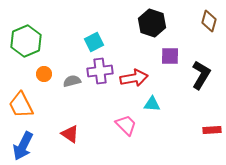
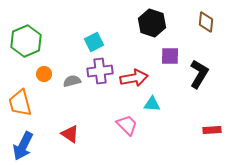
brown diamond: moved 3 px left, 1 px down; rotated 10 degrees counterclockwise
black L-shape: moved 2 px left, 1 px up
orange trapezoid: moved 1 px left, 2 px up; rotated 12 degrees clockwise
pink trapezoid: moved 1 px right
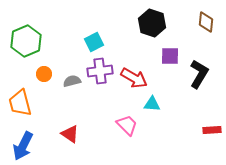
red arrow: rotated 40 degrees clockwise
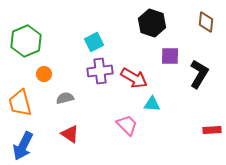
gray semicircle: moved 7 px left, 17 px down
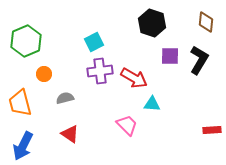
black L-shape: moved 14 px up
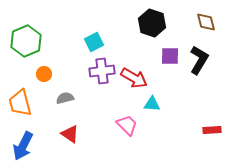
brown diamond: rotated 20 degrees counterclockwise
purple cross: moved 2 px right
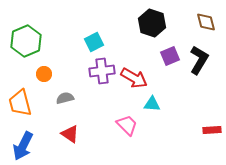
purple square: rotated 24 degrees counterclockwise
